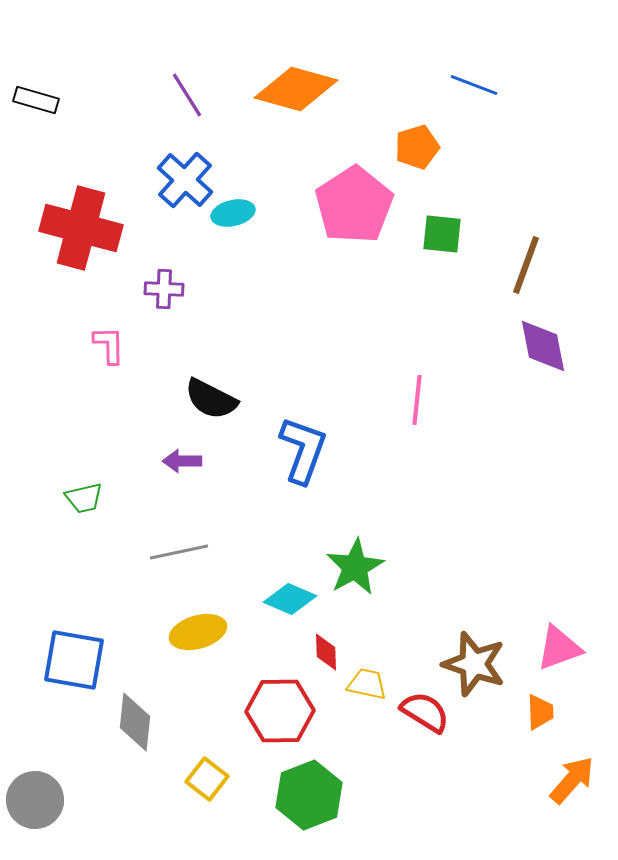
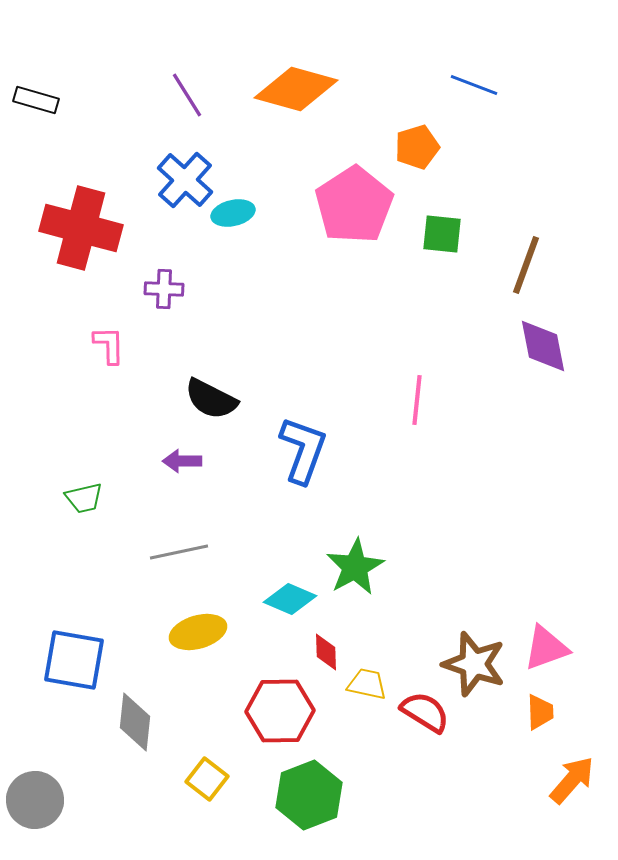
pink triangle: moved 13 px left
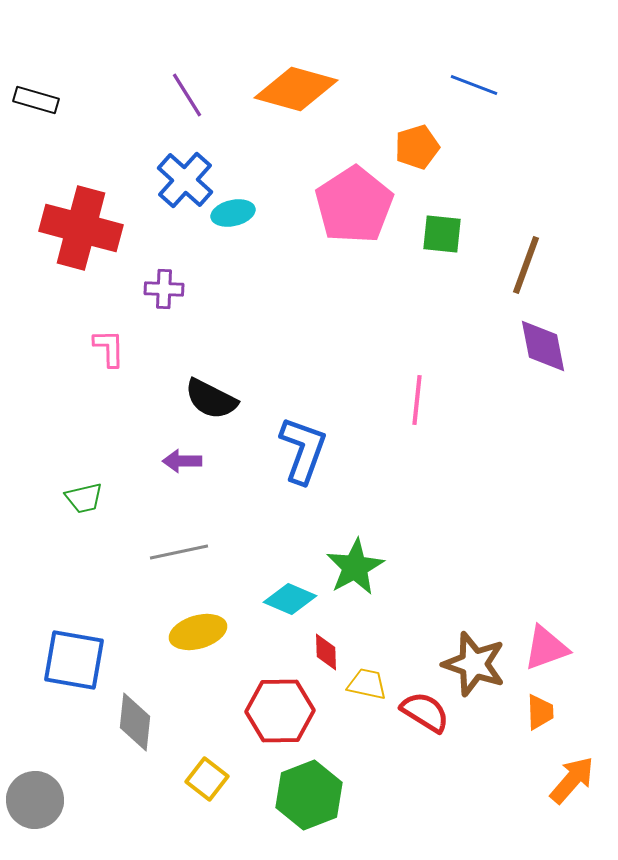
pink L-shape: moved 3 px down
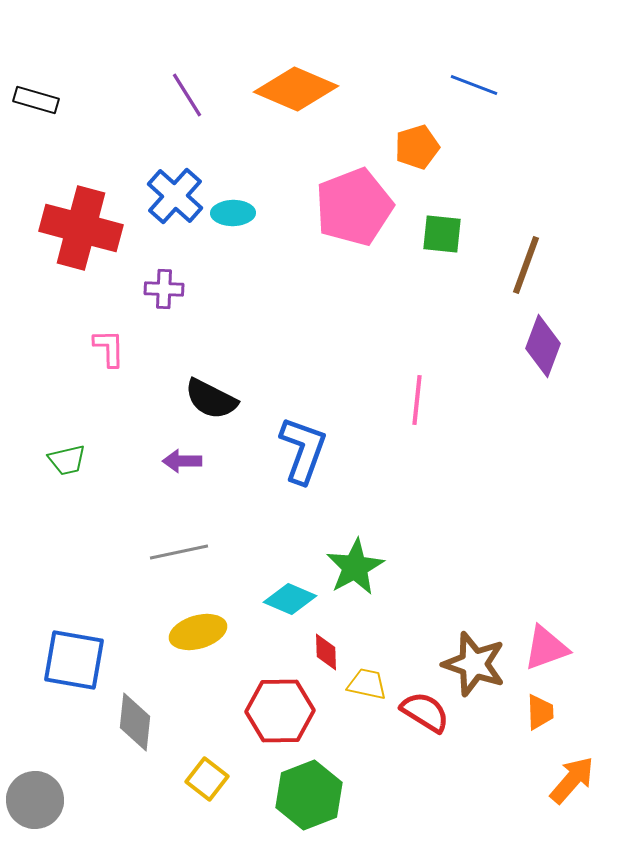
orange diamond: rotated 8 degrees clockwise
blue cross: moved 10 px left, 16 px down
pink pentagon: moved 2 px down; rotated 12 degrees clockwise
cyan ellipse: rotated 12 degrees clockwise
purple diamond: rotated 32 degrees clockwise
green trapezoid: moved 17 px left, 38 px up
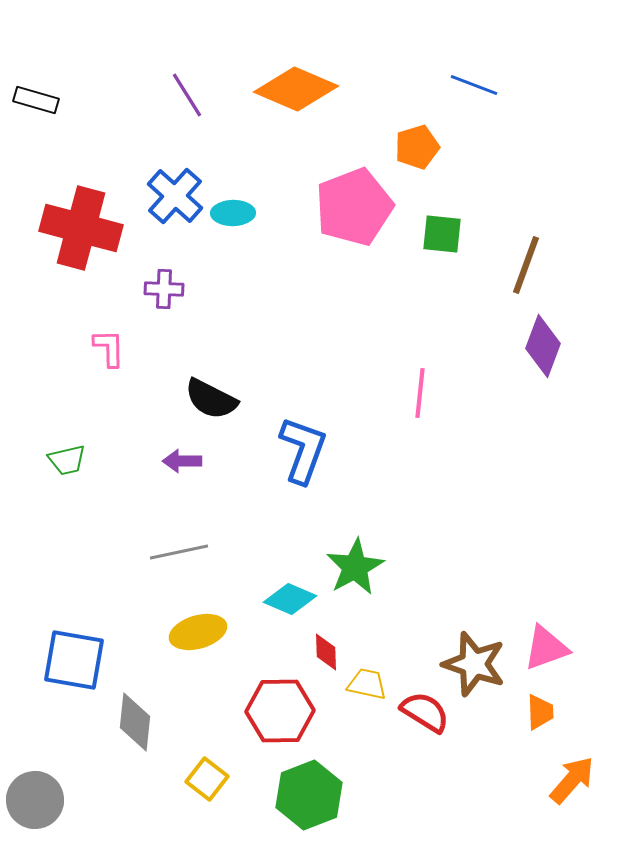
pink line: moved 3 px right, 7 px up
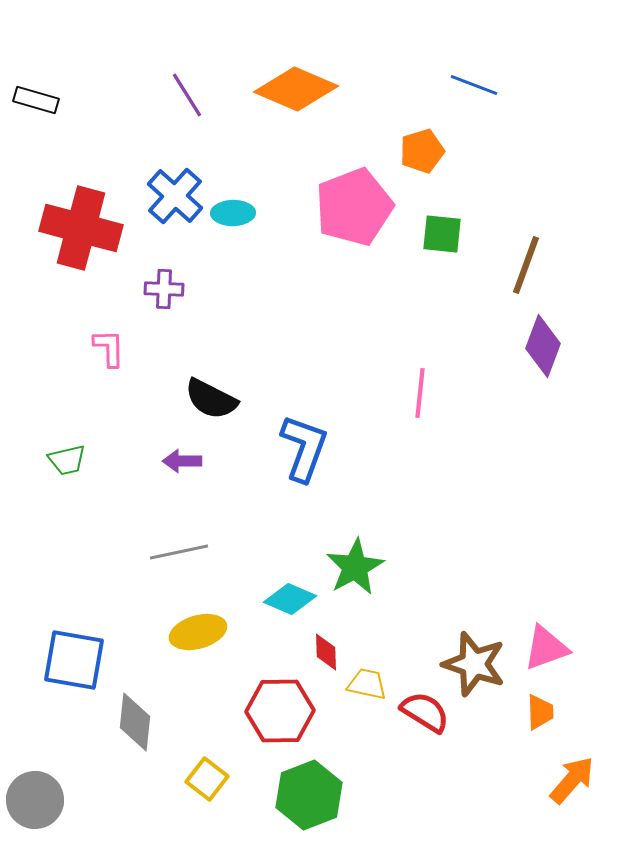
orange pentagon: moved 5 px right, 4 px down
blue L-shape: moved 1 px right, 2 px up
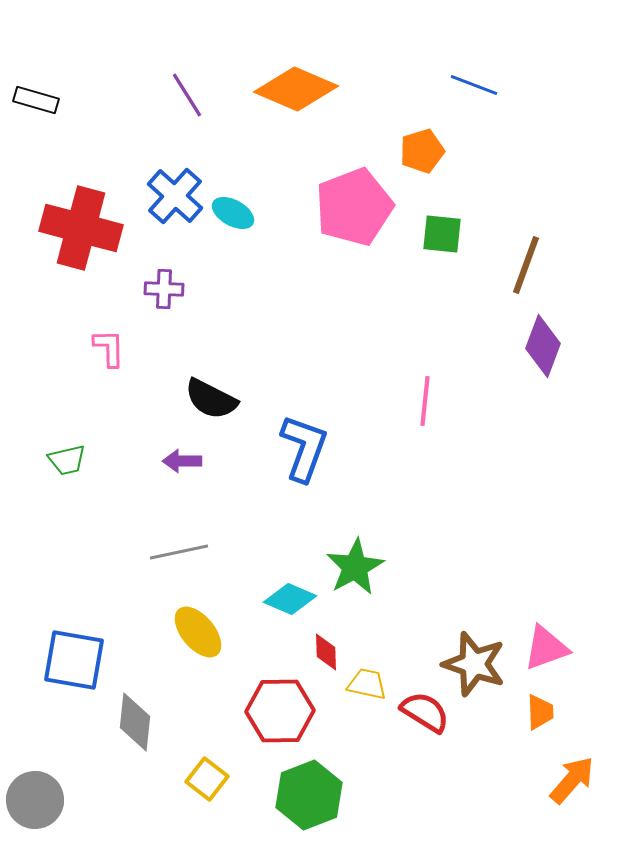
cyan ellipse: rotated 30 degrees clockwise
pink line: moved 5 px right, 8 px down
yellow ellipse: rotated 66 degrees clockwise
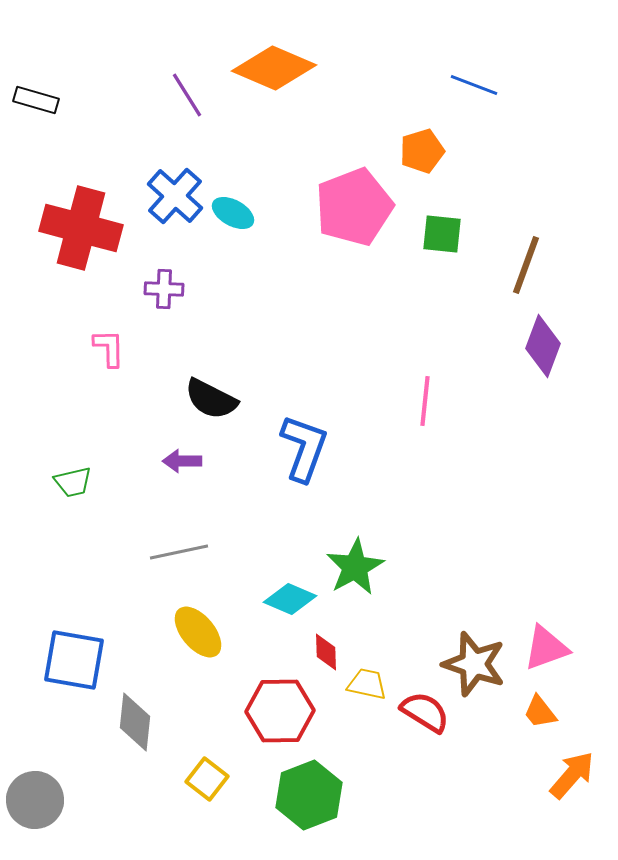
orange diamond: moved 22 px left, 21 px up
green trapezoid: moved 6 px right, 22 px down
orange trapezoid: rotated 144 degrees clockwise
orange arrow: moved 5 px up
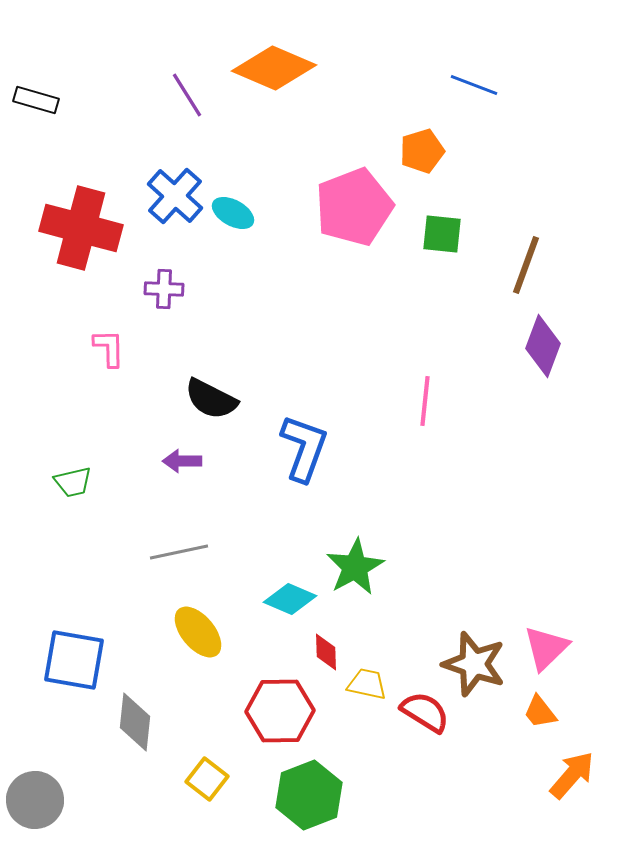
pink triangle: rotated 24 degrees counterclockwise
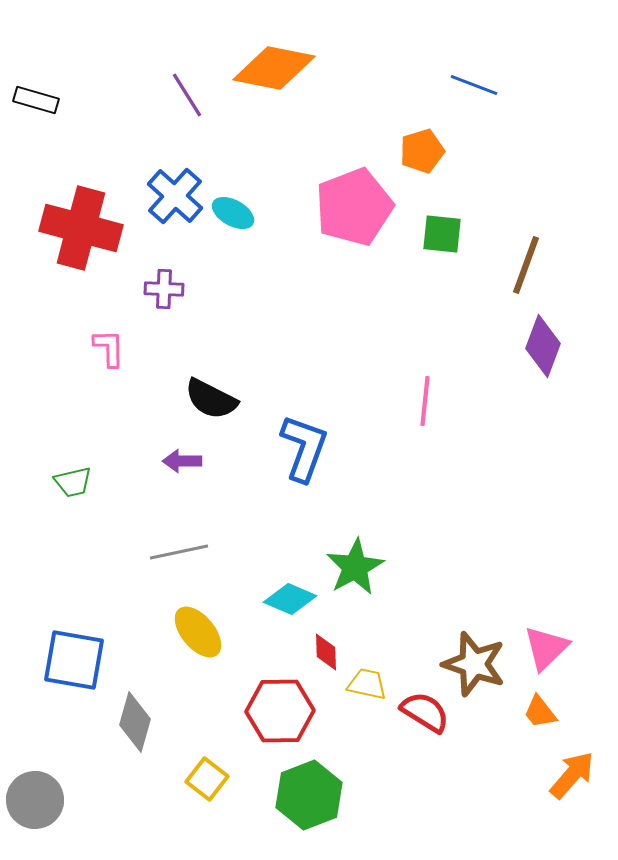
orange diamond: rotated 12 degrees counterclockwise
gray diamond: rotated 10 degrees clockwise
